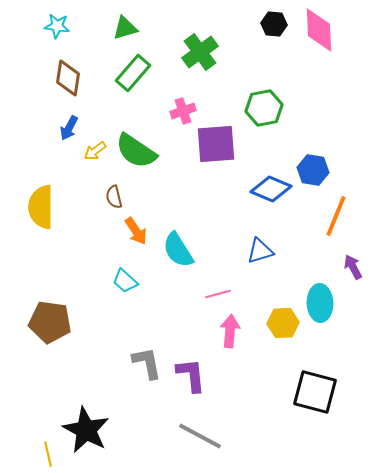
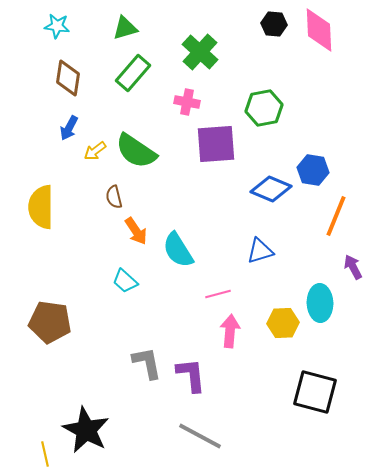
green cross: rotated 12 degrees counterclockwise
pink cross: moved 4 px right, 9 px up; rotated 30 degrees clockwise
yellow line: moved 3 px left
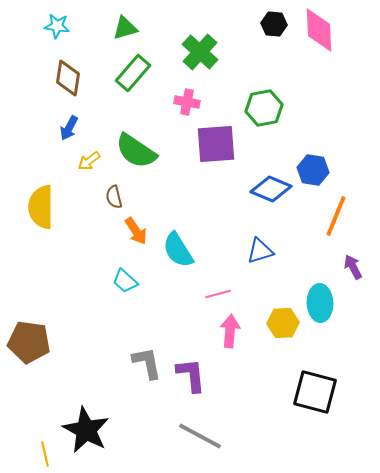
yellow arrow: moved 6 px left, 10 px down
brown pentagon: moved 21 px left, 20 px down
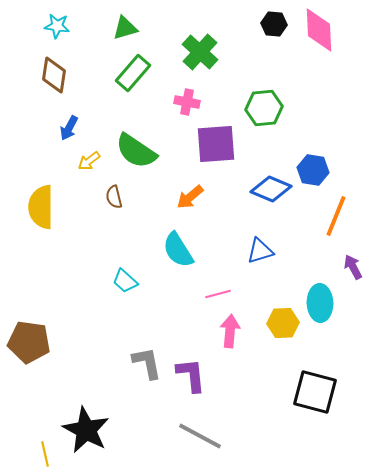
brown diamond: moved 14 px left, 3 px up
green hexagon: rotated 6 degrees clockwise
orange arrow: moved 54 px right, 34 px up; rotated 84 degrees clockwise
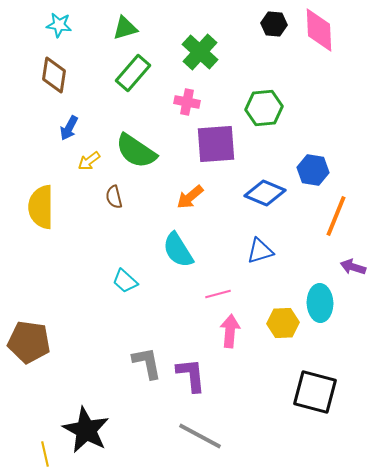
cyan star: moved 2 px right, 1 px up
blue diamond: moved 6 px left, 4 px down
purple arrow: rotated 45 degrees counterclockwise
